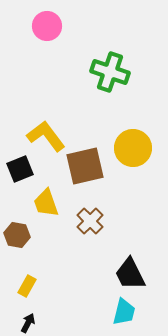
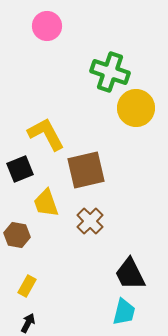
yellow L-shape: moved 2 px up; rotated 9 degrees clockwise
yellow circle: moved 3 px right, 40 px up
brown square: moved 1 px right, 4 px down
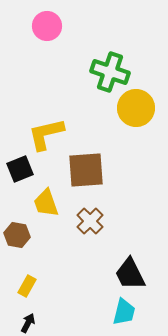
yellow L-shape: rotated 75 degrees counterclockwise
brown square: rotated 9 degrees clockwise
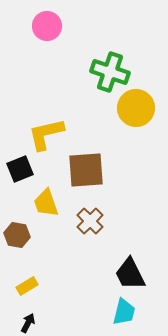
yellow rectangle: rotated 30 degrees clockwise
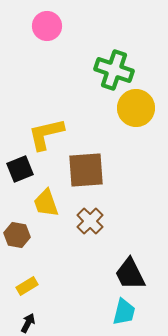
green cross: moved 4 px right, 2 px up
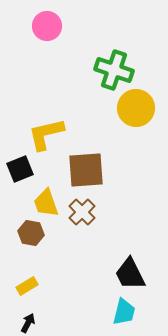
brown cross: moved 8 px left, 9 px up
brown hexagon: moved 14 px right, 2 px up
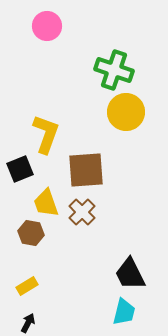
yellow circle: moved 10 px left, 4 px down
yellow L-shape: rotated 123 degrees clockwise
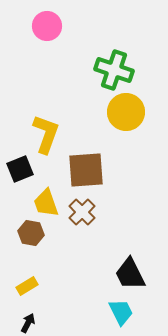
cyan trapezoid: moved 3 px left; rotated 40 degrees counterclockwise
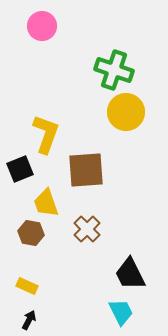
pink circle: moved 5 px left
brown cross: moved 5 px right, 17 px down
yellow rectangle: rotated 55 degrees clockwise
black arrow: moved 1 px right, 3 px up
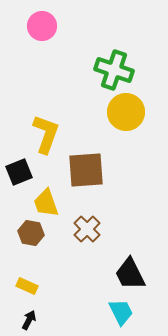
black square: moved 1 px left, 3 px down
